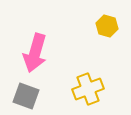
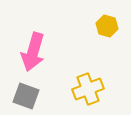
pink arrow: moved 2 px left, 1 px up
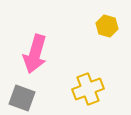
pink arrow: moved 2 px right, 2 px down
gray square: moved 4 px left, 2 px down
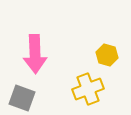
yellow hexagon: moved 29 px down
pink arrow: rotated 18 degrees counterclockwise
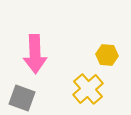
yellow hexagon: rotated 10 degrees counterclockwise
yellow cross: rotated 20 degrees counterclockwise
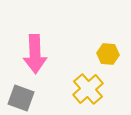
yellow hexagon: moved 1 px right, 1 px up
gray square: moved 1 px left
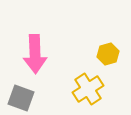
yellow hexagon: rotated 20 degrees counterclockwise
yellow cross: rotated 8 degrees clockwise
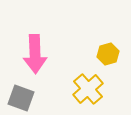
yellow cross: rotated 8 degrees counterclockwise
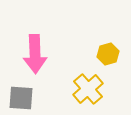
gray square: rotated 16 degrees counterclockwise
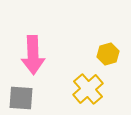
pink arrow: moved 2 px left, 1 px down
